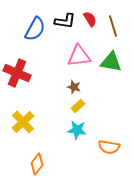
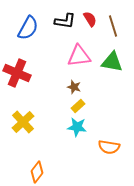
blue semicircle: moved 7 px left, 1 px up
green triangle: moved 1 px right
cyan star: moved 3 px up
orange diamond: moved 8 px down
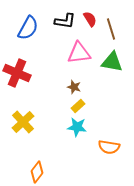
brown line: moved 2 px left, 3 px down
pink triangle: moved 3 px up
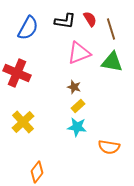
pink triangle: rotated 15 degrees counterclockwise
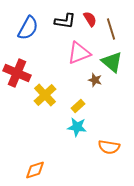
green triangle: rotated 30 degrees clockwise
brown star: moved 21 px right, 7 px up
yellow cross: moved 22 px right, 27 px up
orange diamond: moved 2 px left, 2 px up; rotated 35 degrees clockwise
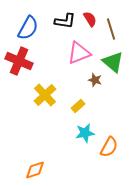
green triangle: moved 1 px right
red cross: moved 2 px right, 12 px up
cyan star: moved 8 px right, 6 px down; rotated 18 degrees counterclockwise
orange semicircle: rotated 70 degrees counterclockwise
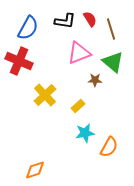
brown star: rotated 16 degrees counterclockwise
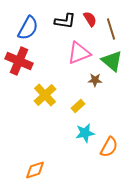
green triangle: moved 1 px left, 1 px up
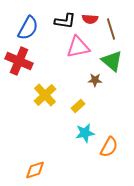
red semicircle: rotated 126 degrees clockwise
pink triangle: moved 1 px left, 6 px up; rotated 10 degrees clockwise
